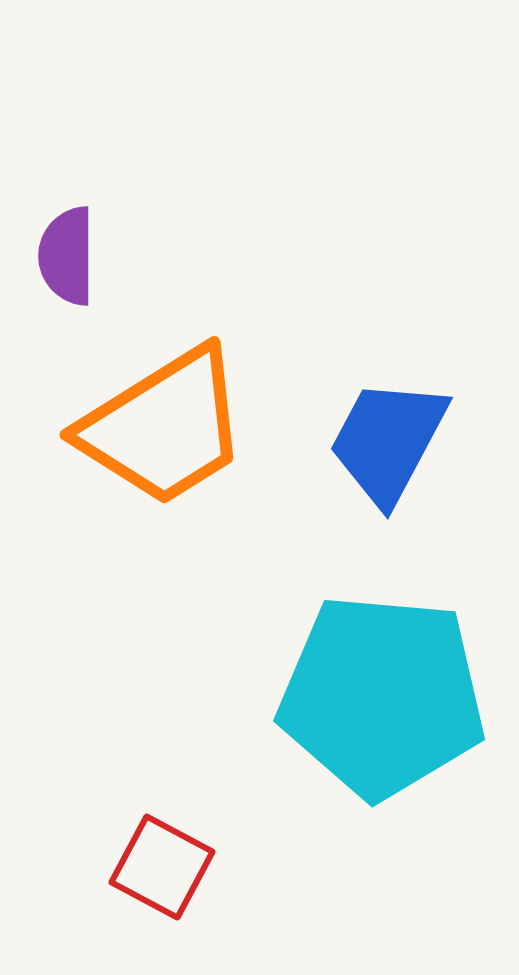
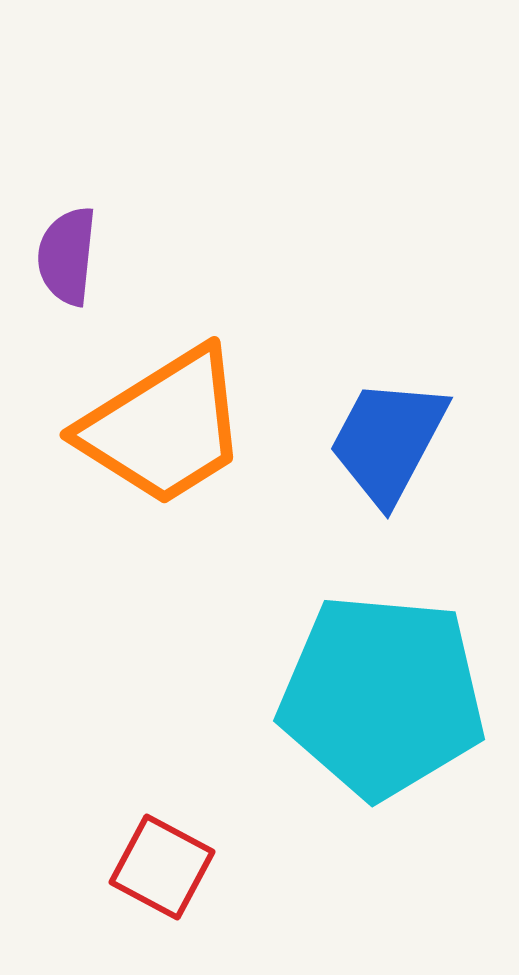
purple semicircle: rotated 6 degrees clockwise
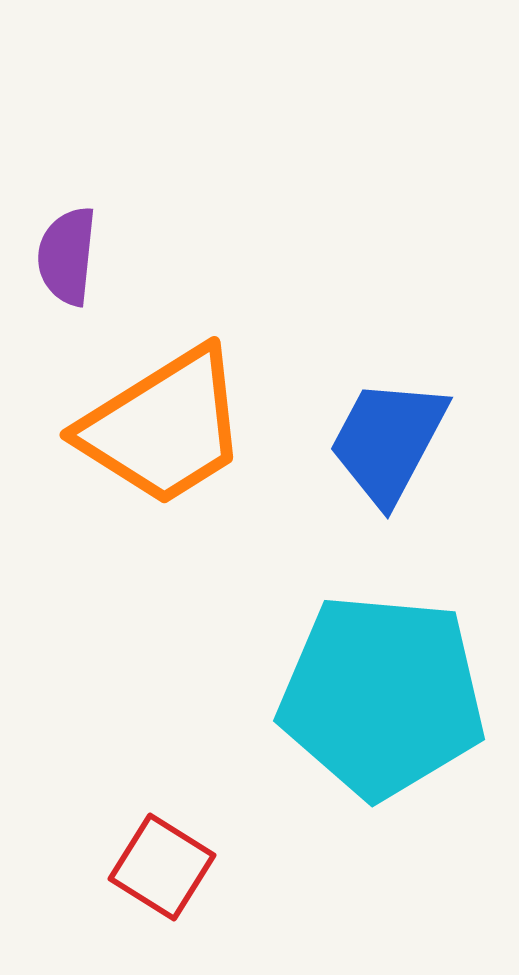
red square: rotated 4 degrees clockwise
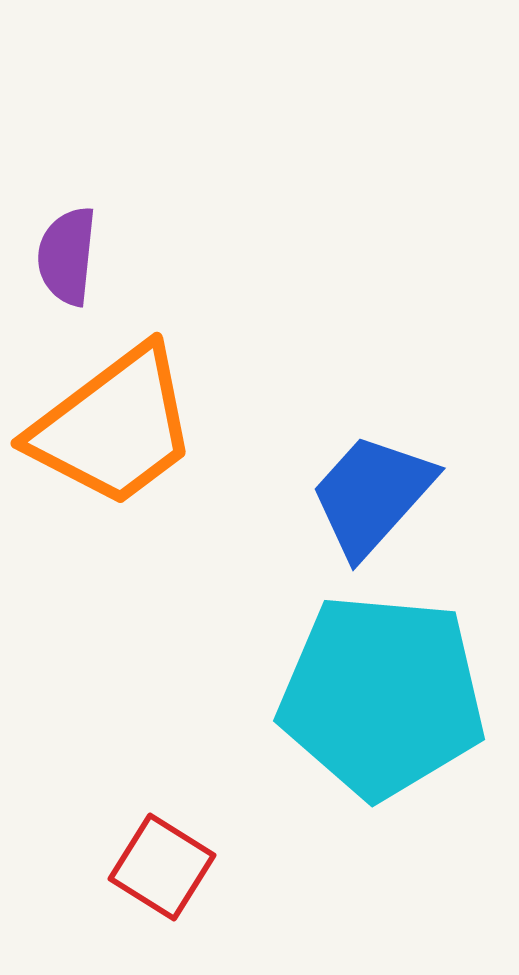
orange trapezoid: moved 50 px left; rotated 5 degrees counterclockwise
blue trapezoid: moved 16 px left, 54 px down; rotated 14 degrees clockwise
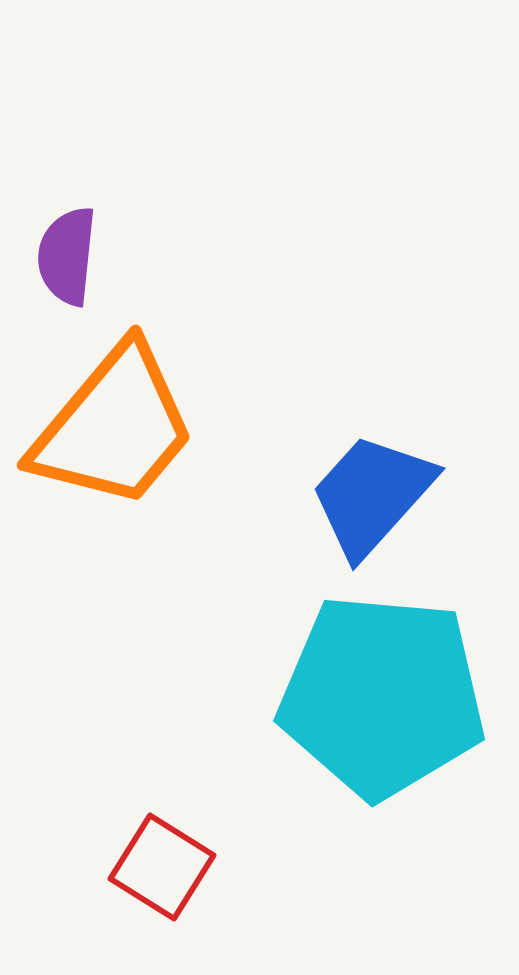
orange trapezoid: rotated 13 degrees counterclockwise
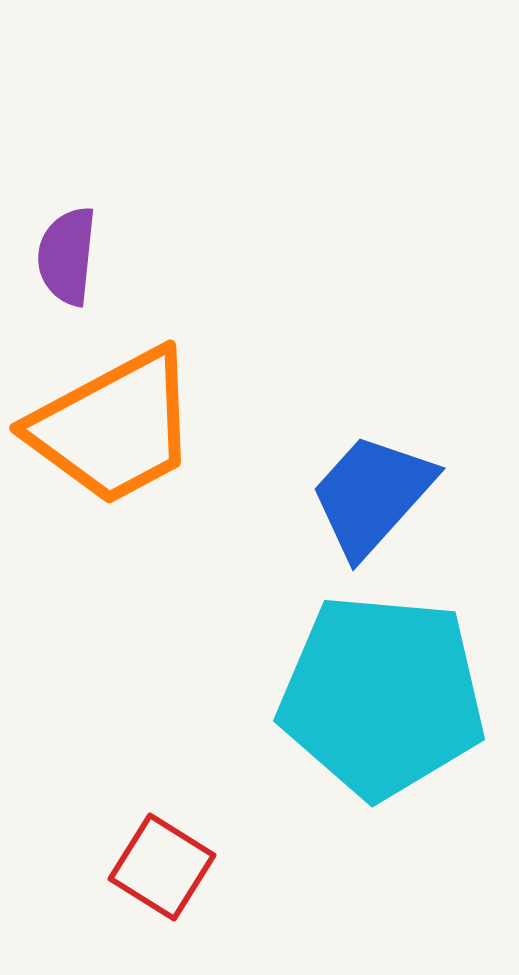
orange trapezoid: rotated 22 degrees clockwise
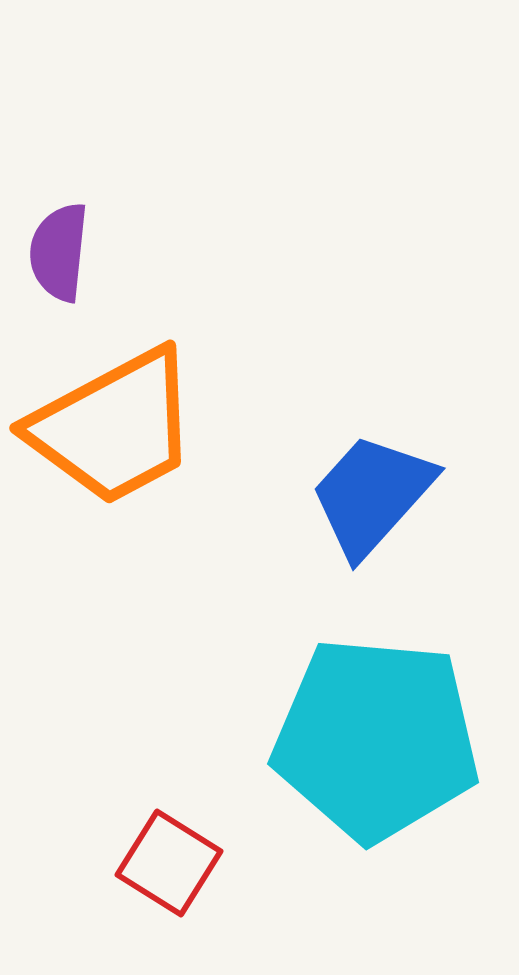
purple semicircle: moved 8 px left, 4 px up
cyan pentagon: moved 6 px left, 43 px down
red square: moved 7 px right, 4 px up
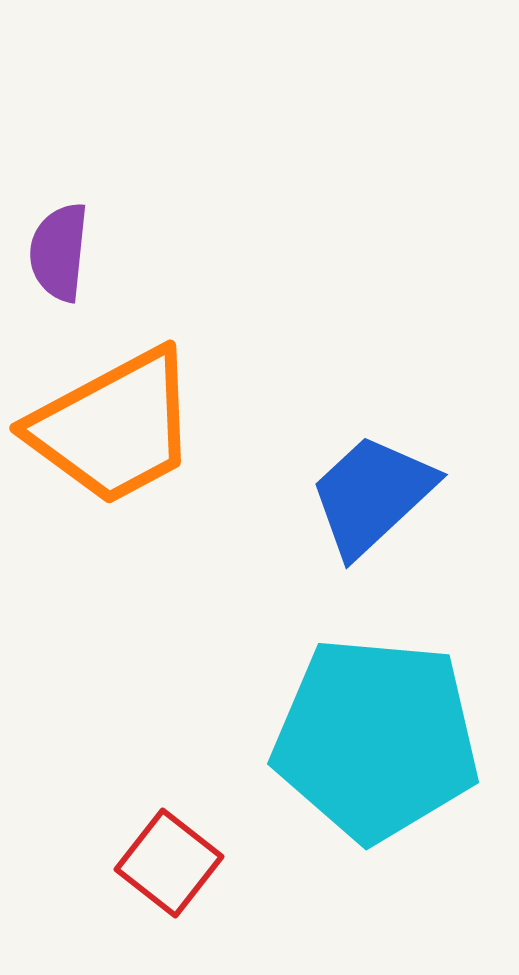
blue trapezoid: rotated 5 degrees clockwise
red square: rotated 6 degrees clockwise
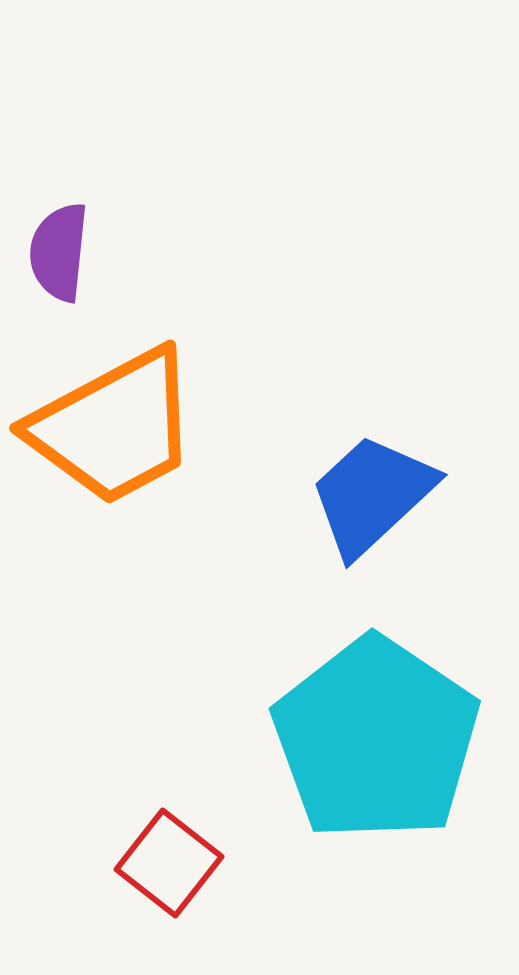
cyan pentagon: rotated 29 degrees clockwise
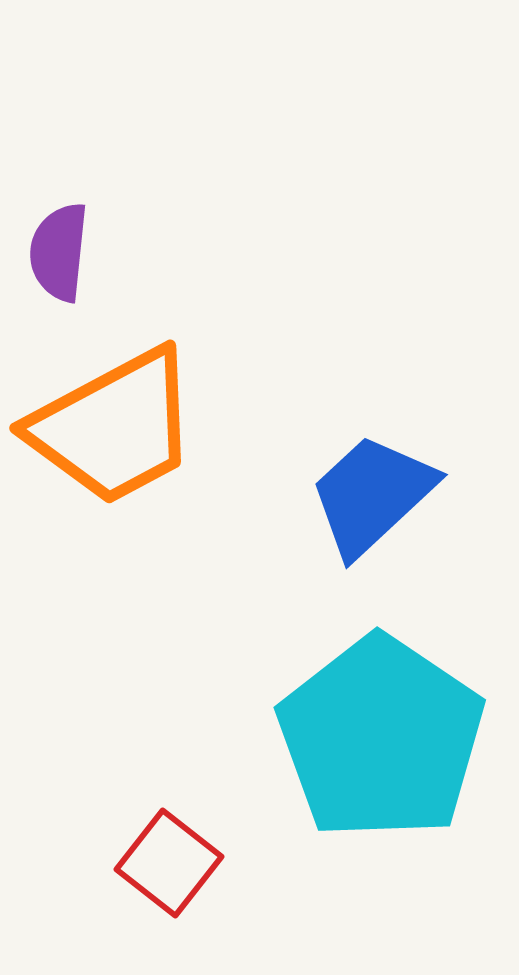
cyan pentagon: moved 5 px right, 1 px up
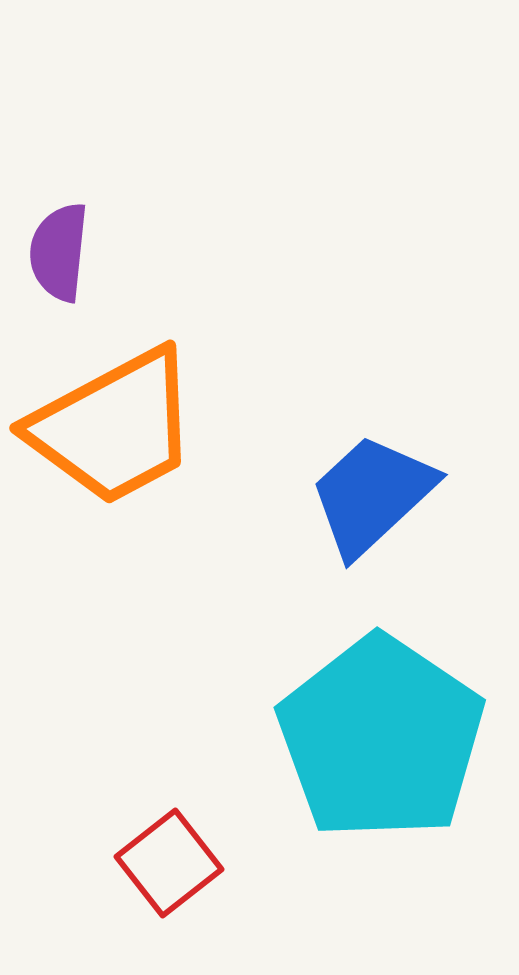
red square: rotated 14 degrees clockwise
